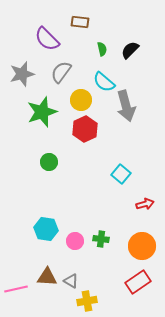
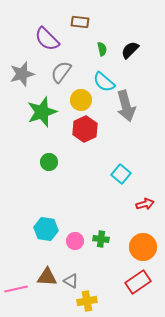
orange circle: moved 1 px right, 1 px down
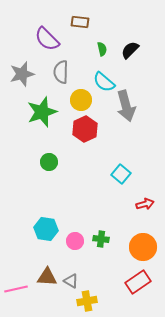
gray semicircle: rotated 35 degrees counterclockwise
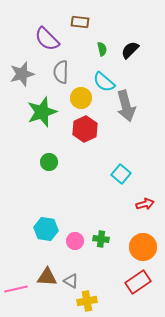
yellow circle: moved 2 px up
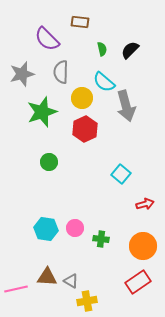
yellow circle: moved 1 px right
pink circle: moved 13 px up
orange circle: moved 1 px up
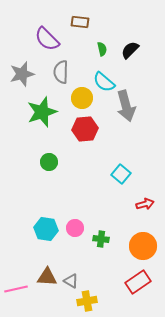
red hexagon: rotated 20 degrees clockwise
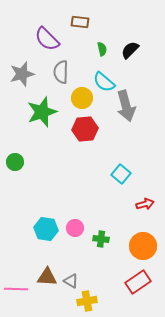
green circle: moved 34 px left
pink line: rotated 15 degrees clockwise
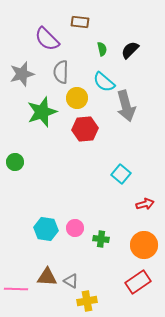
yellow circle: moved 5 px left
orange circle: moved 1 px right, 1 px up
